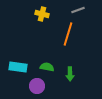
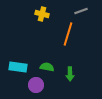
gray line: moved 3 px right, 1 px down
purple circle: moved 1 px left, 1 px up
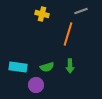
green semicircle: rotated 152 degrees clockwise
green arrow: moved 8 px up
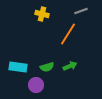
orange line: rotated 15 degrees clockwise
green arrow: rotated 112 degrees counterclockwise
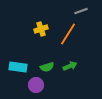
yellow cross: moved 1 px left, 15 px down; rotated 32 degrees counterclockwise
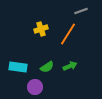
green semicircle: rotated 16 degrees counterclockwise
purple circle: moved 1 px left, 2 px down
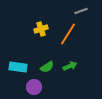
purple circle: moved 1 px left
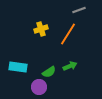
gray line: moved 2 px left, 1 px up
green semicircle: moved 2 px right, 5 px down
purple circle: moved 5 px right
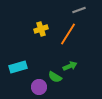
cyan rectangle: rotated 24 degrees counterclockwise
green semicircle: moved 6 px right, 5 px down; rotated 64 degrees clockwise
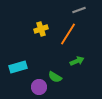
green arrow: moved 7 px right, 5 px up
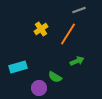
yellow cross: rotated 16 degrees counterclockwise
purple circle: moved 1 px down
